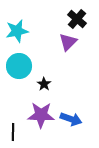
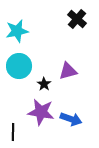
purple triangle: moved 29 px down; rotated 30 degrees clockwise
purple star: moved 3 px up; rotated 8 degrees clockwise
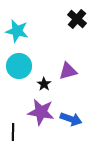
cyan star: rotated 25 degrees clockwise
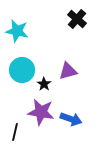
cyan circle: moved 3 px right, 4 px down
black line: moved 2 px right; rotated 12 degrees clockwise
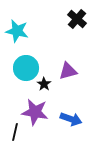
cyan circle: moved 4 px right, 2 px up
purple star: moved 6 px left
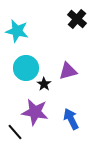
blue arrow: rotated 135 degrees counterclockwise
black line: rotated 54 degrees counterclockwise
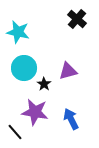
cyan star: moved 1 px right, 1 px down
cyan circle: moved 2 px left
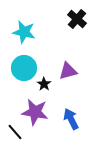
cyan star: moved 6 px right
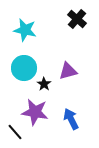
cyan star: moved 1 px right, 2 px up
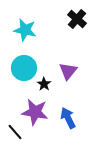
purple triangle: rotated 36 degrees counterclockwise
blue arrow: moved 3 px left, 1 px up
